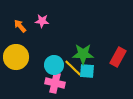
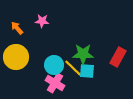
orange arrow: moved 3 px left, 2 px down
pink cross: rotated 18 degrees clockwise
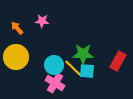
red rectangle: moved 4 px down
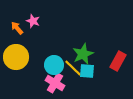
pink star: moved 9 px left; rotated 16 degrees clockwise
green star: rotated 25 degrees counterclockwise
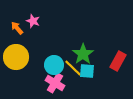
green star: rotated 10 degrees counterclockwise
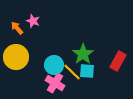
yellow line: moved 1 px left, 4 px down
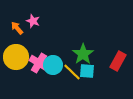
cyan circle: moved 1 px left
pink cross: moved 16 px left, 20 px up
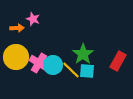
pink star: moved 2 px up
orange arrow: rotated 128 degrees clockwise
yellow line: moved 1 px left, 2 px up
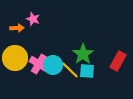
yellow circle: moved 1 px left, 1 px down
pink cross: moved 1 px down
yellow line: moved 1 px left
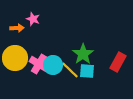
red rectangle: moved 1 px down
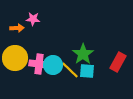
pink star: rotated 16 degrees counterclockwise
pink cross: rotated 24 degrees counterclockwise
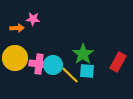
yellow line: moved 5 px down
